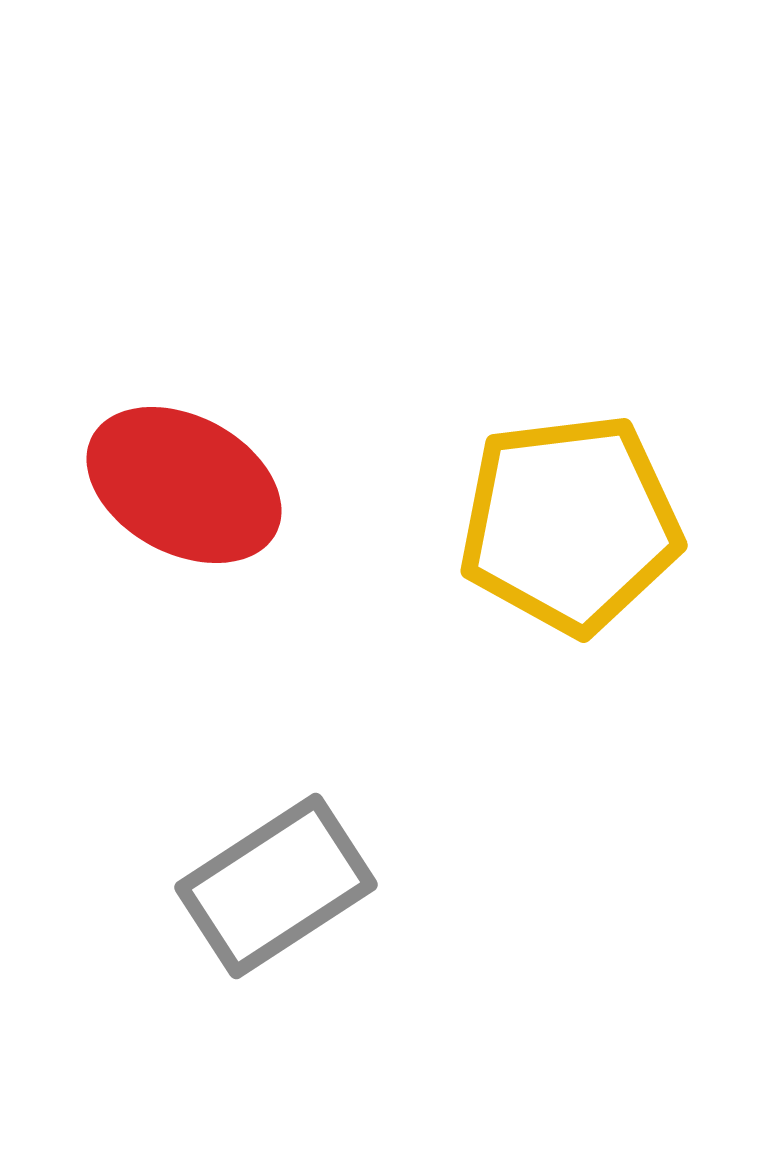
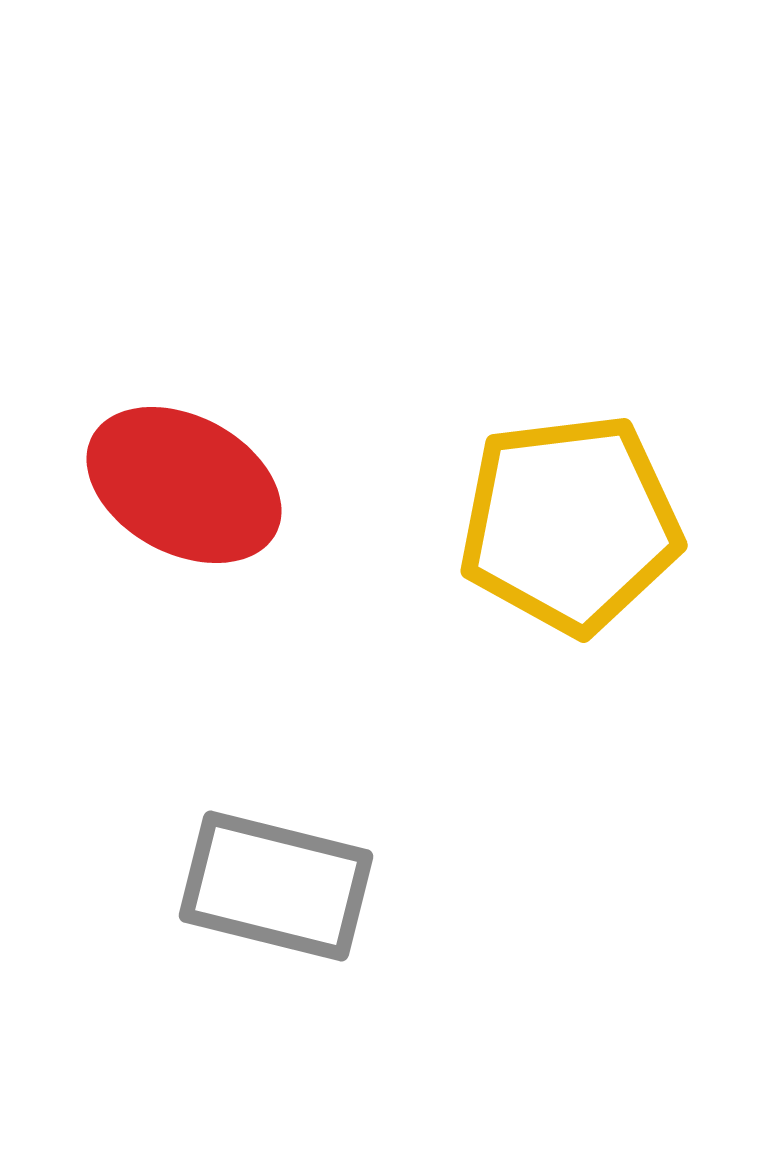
gray rectangle: rotated 47 degrees clockwise
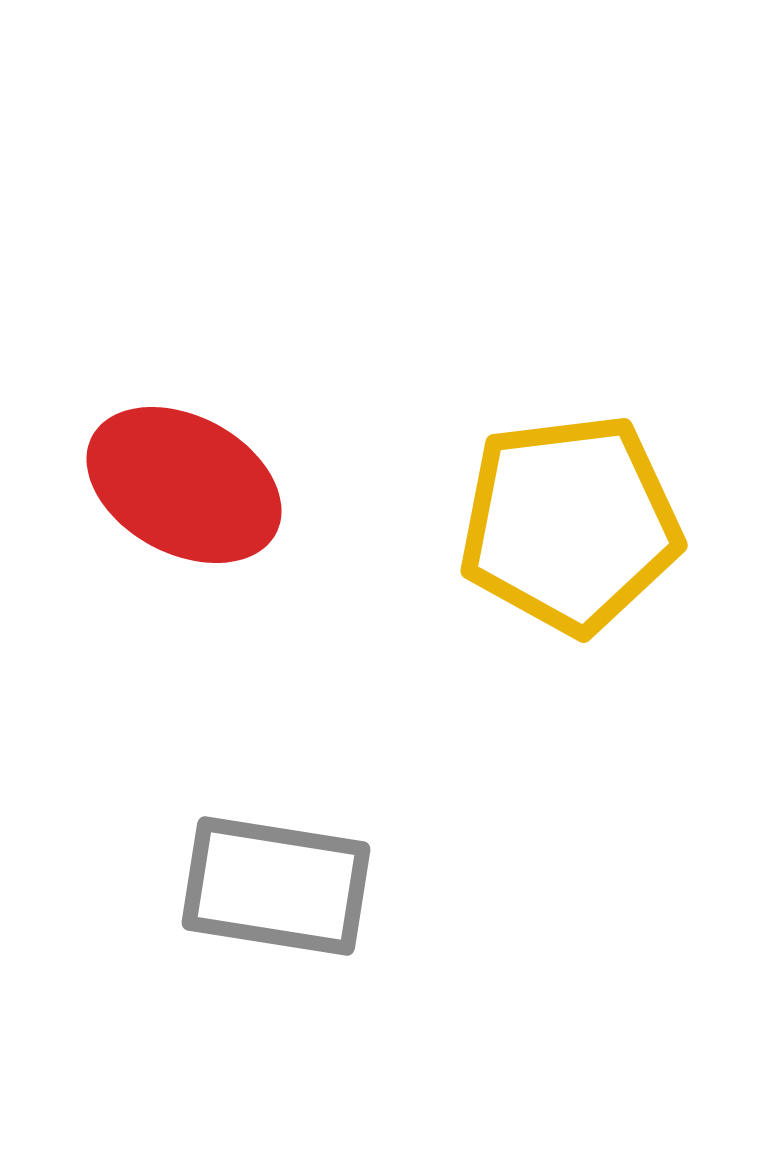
gray rectangle: rotated 5 degrees counterclockwise
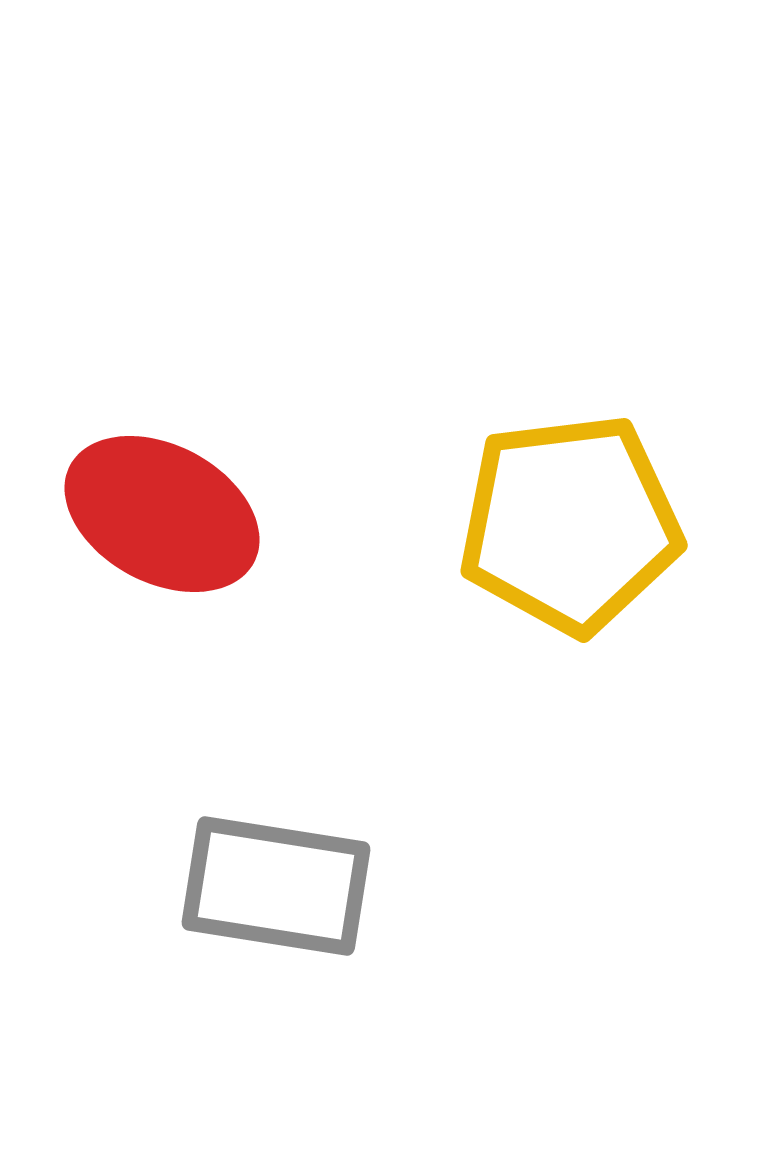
red ellipse: moved 22 px left, 29 px down
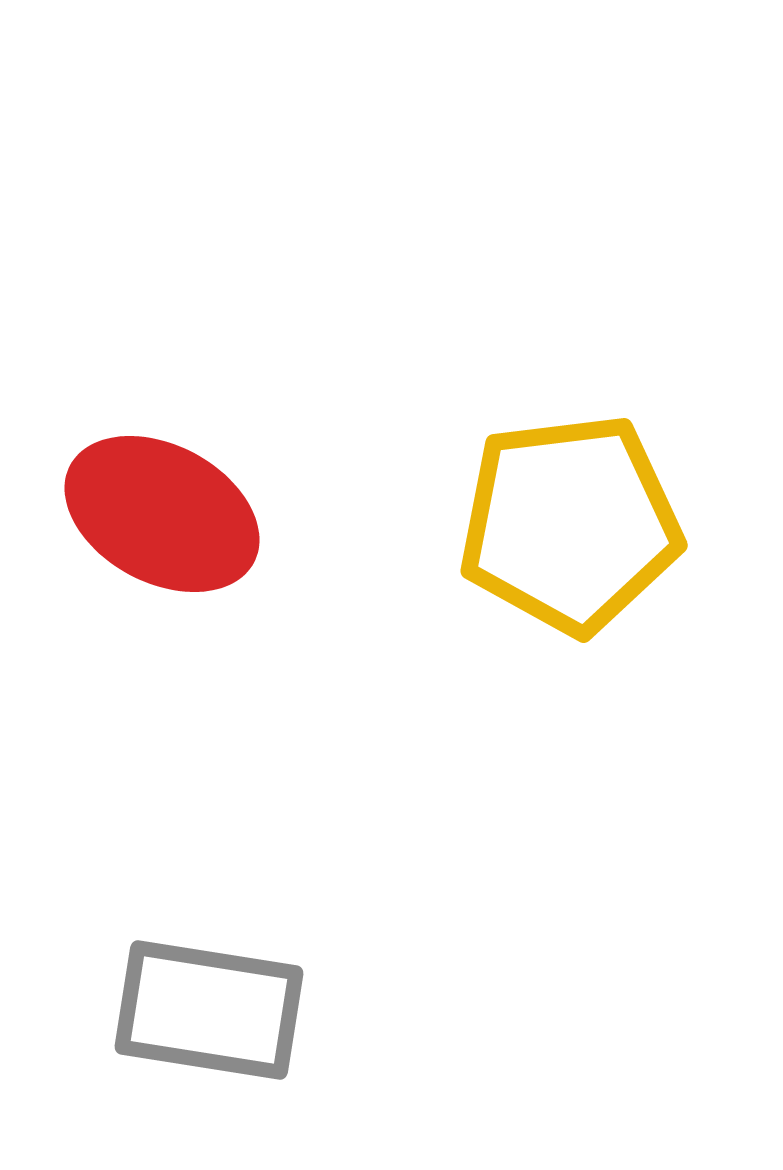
gray rectangle: moved 67 px left, 124 px down
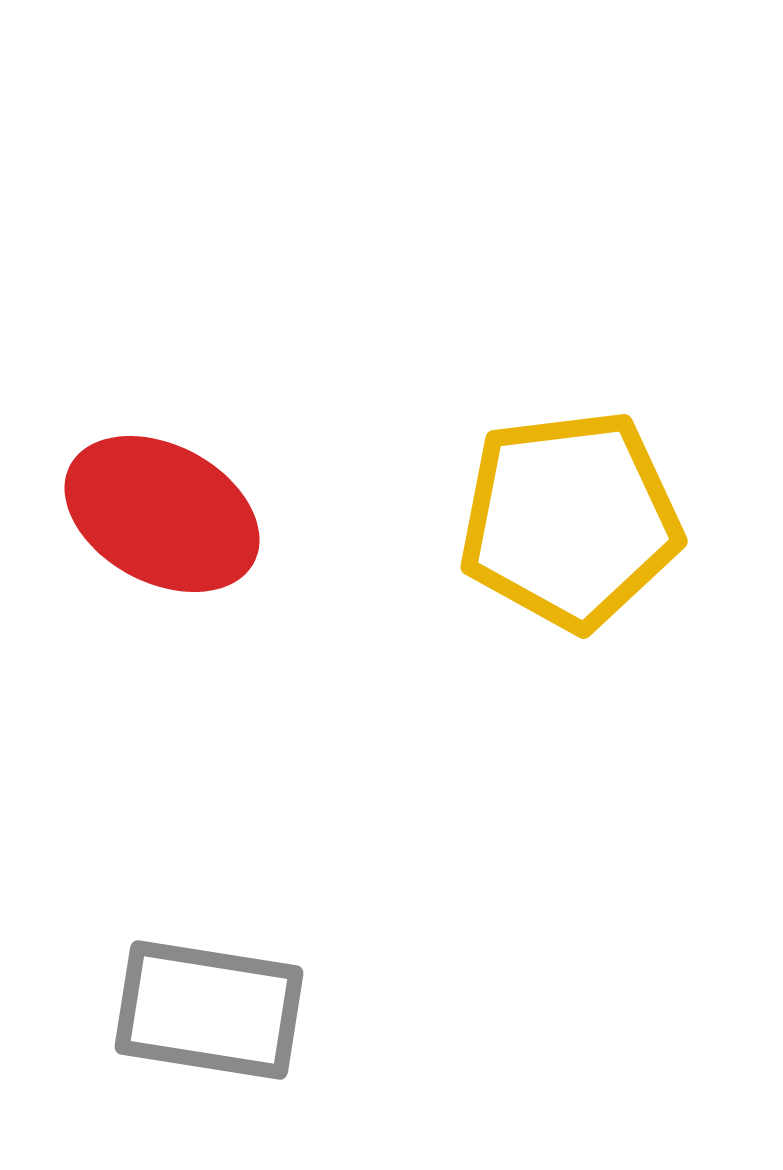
yellow pentagon: moved 4 px up
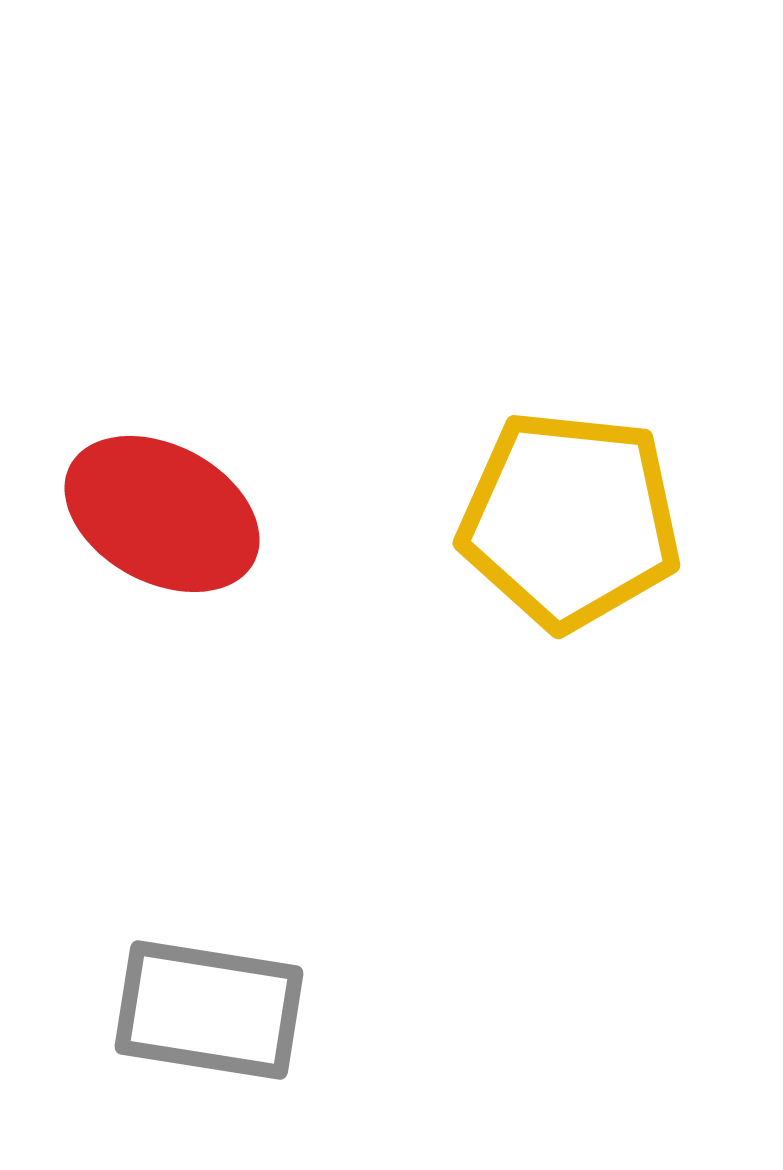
yellow pentagon: rotated 13 degrees clockwise
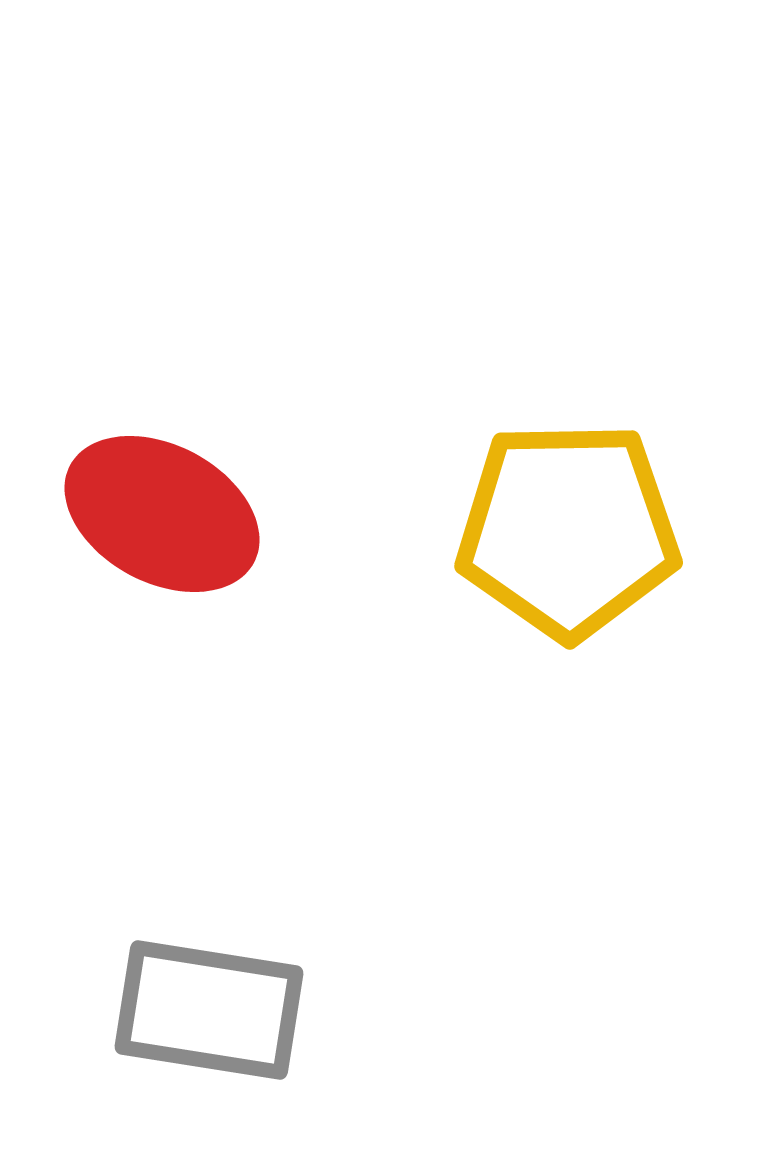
yellow pentagon: moved 2 px left, 10 px down; rotated 7 degrees counterclockwise
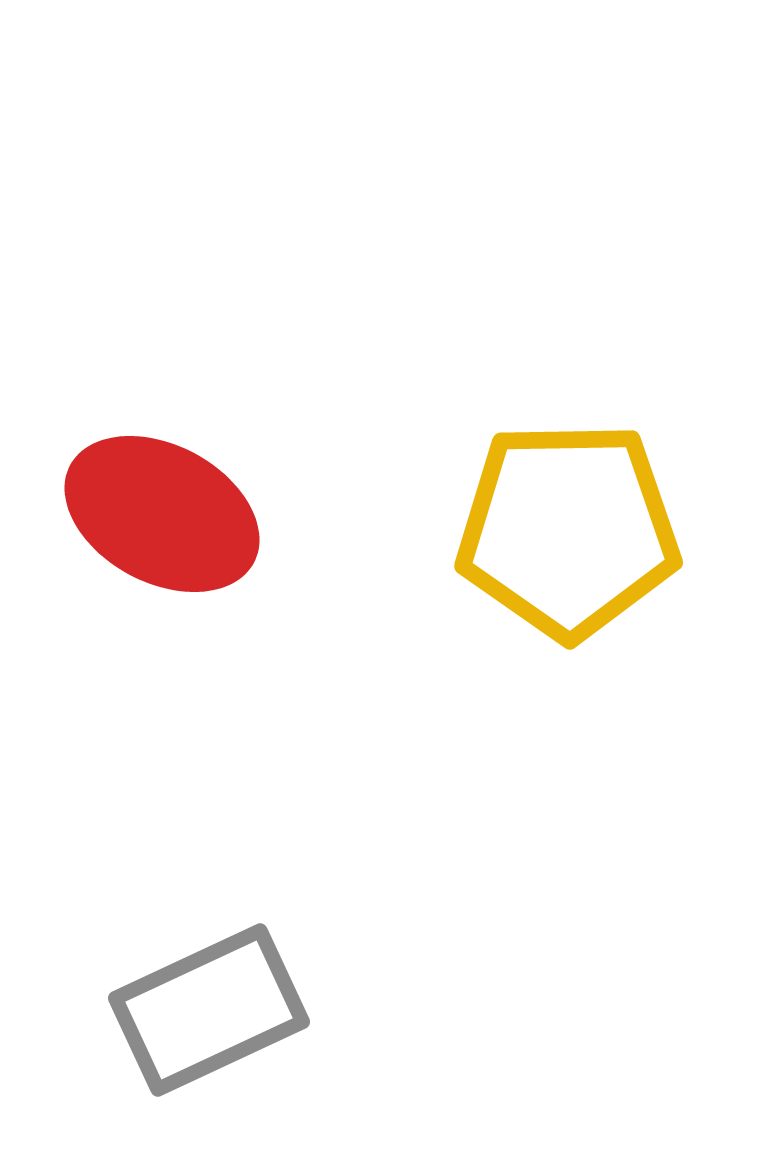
gray rectangle: rotated 34 degrees counterclockwise
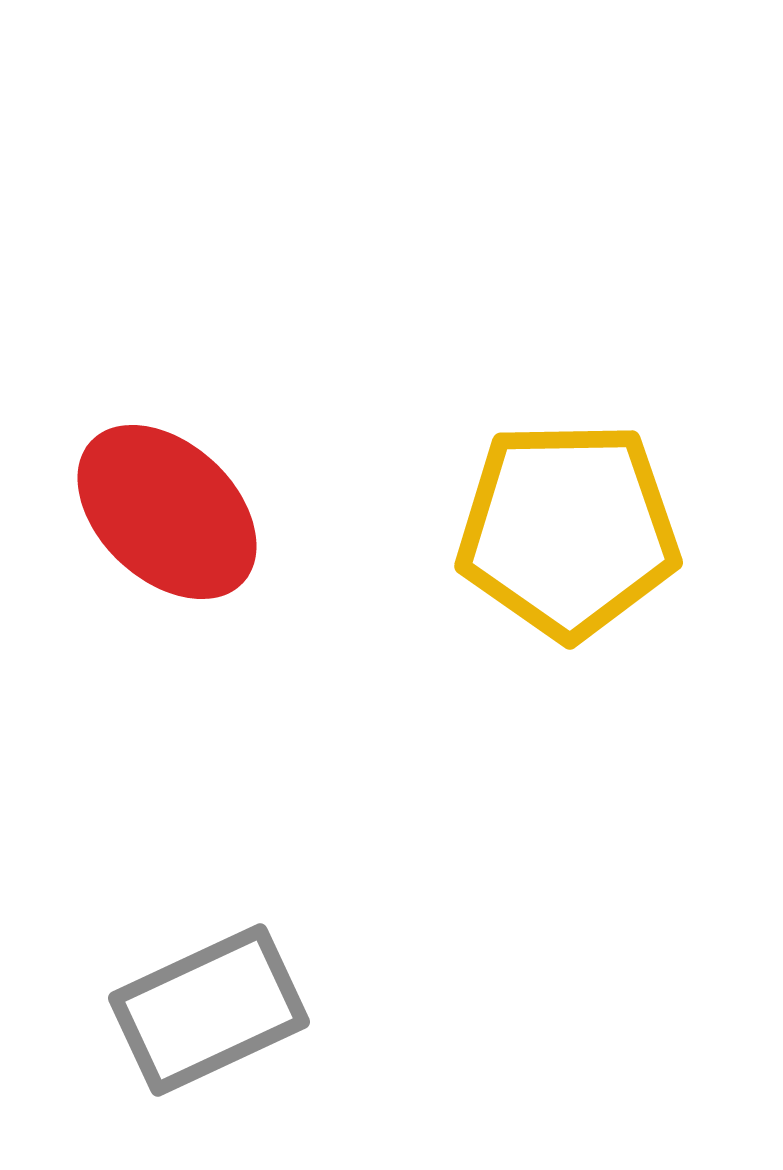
red ellipse: moved 5 px right, 2 px up; rotated 15 degrees clockwise
